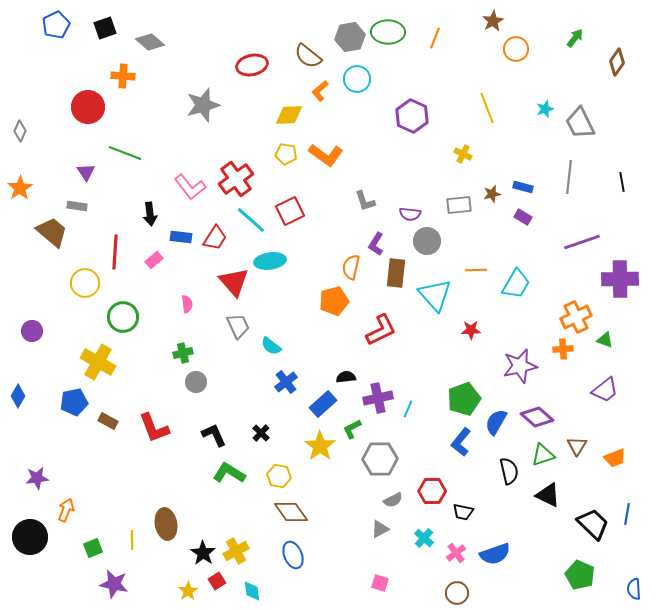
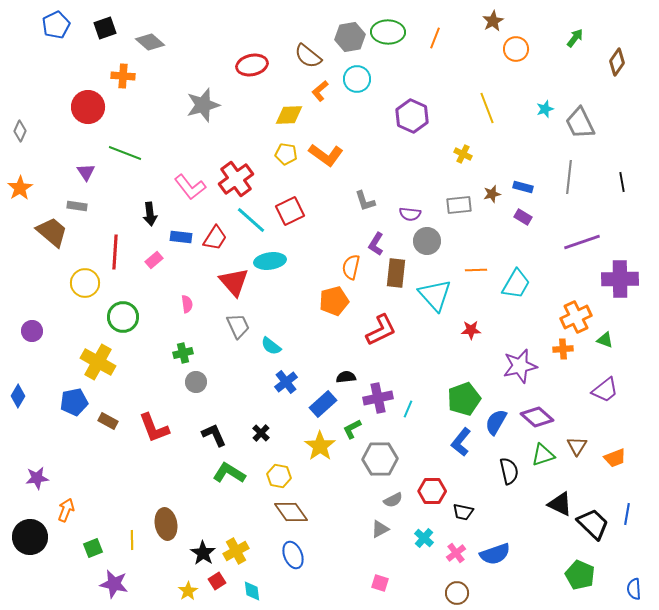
black triangle at (548, 495): moved 12 px right, 9 px down
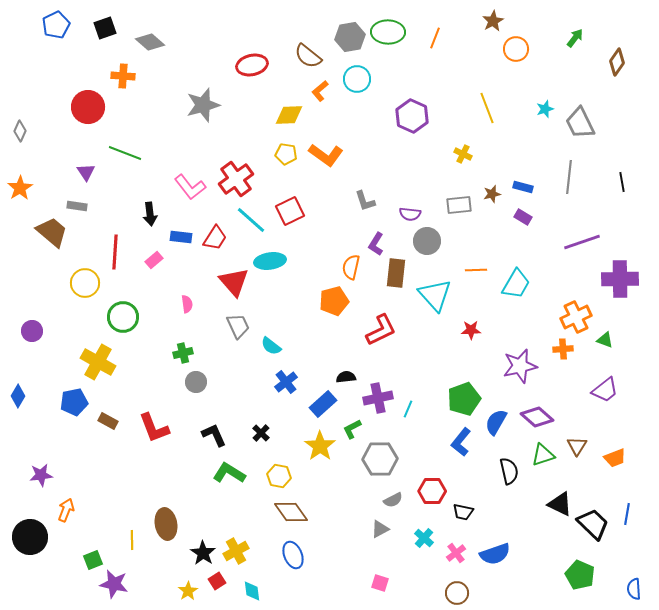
purple star at (37, 478): moved 4 px right, 3 px up
green square at (93, 548): moved 12 px down
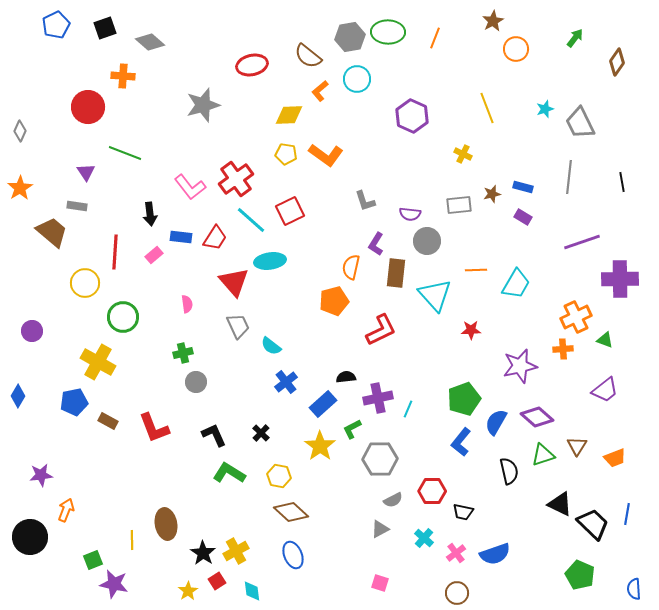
pink rectangle at (154, 260): moved 5 px up
brown diamond at (291, 512): rotated 12 degrees counterclockwise
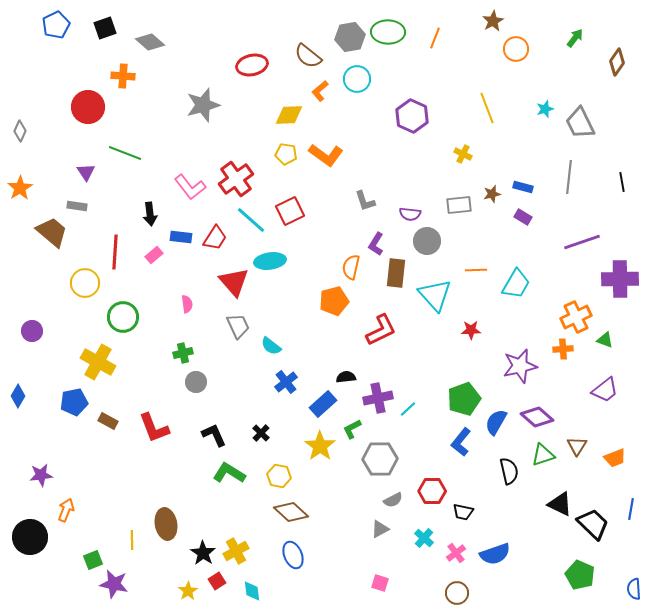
cyan line at (408, 409): rotated 24 degrees clockwise
blue line at (627, 514): moved 4 px right, 5 px up
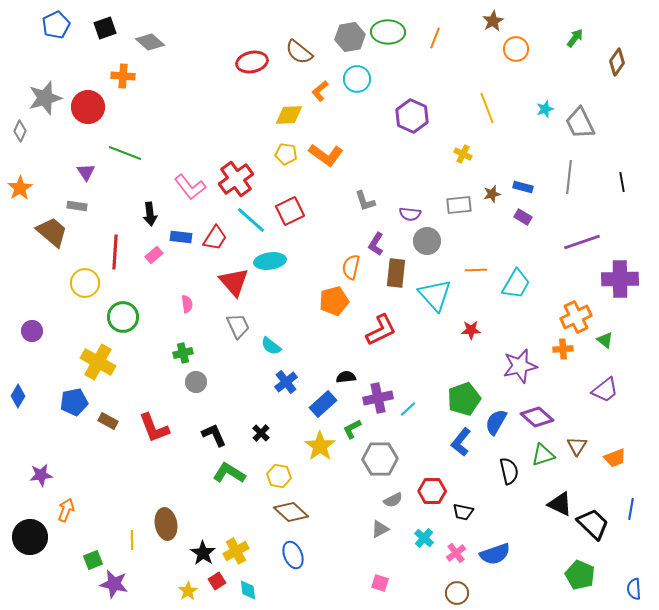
brown semicircle at (308, 56): moved 9 px left, 4 px up
red ellipse at (252, 65): moved 3 px up
gray star at (203, 105): moved 158 px left, 7 px up
green triangle at (605, 340): rotated 18 degrees clockwise
cyan diamond at (252, 591): moved 4 px left, 1 px up
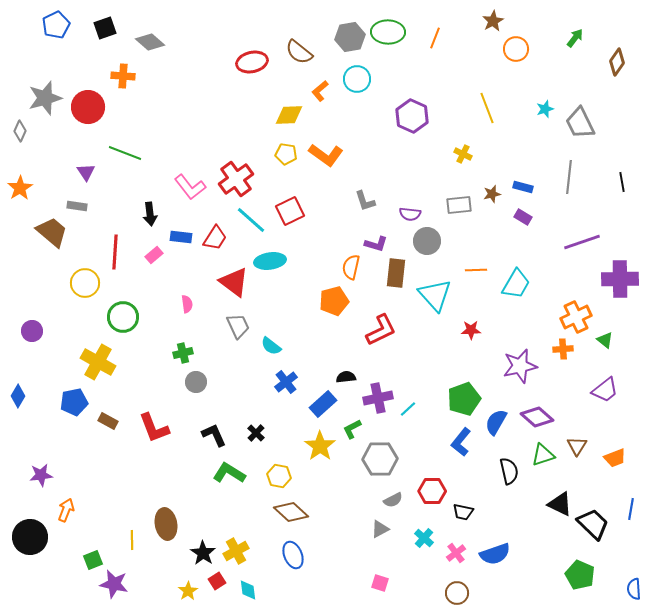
purple L-shape at (376, 244): rotated 105 degrees counterclockwise
red triangle at (234, 282): rotated 12 degrees counterclockwise
black cross at (261, 433): moved 5 px left
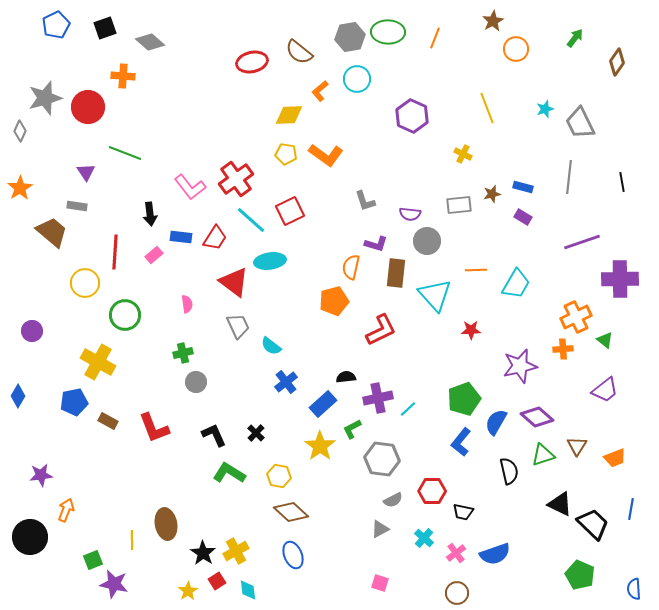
green circle at (123, 317): moved 2 px right, 2 px up
gray hexagon at (380, 459): moved 2 px right; rotated 8 degrees clockwise
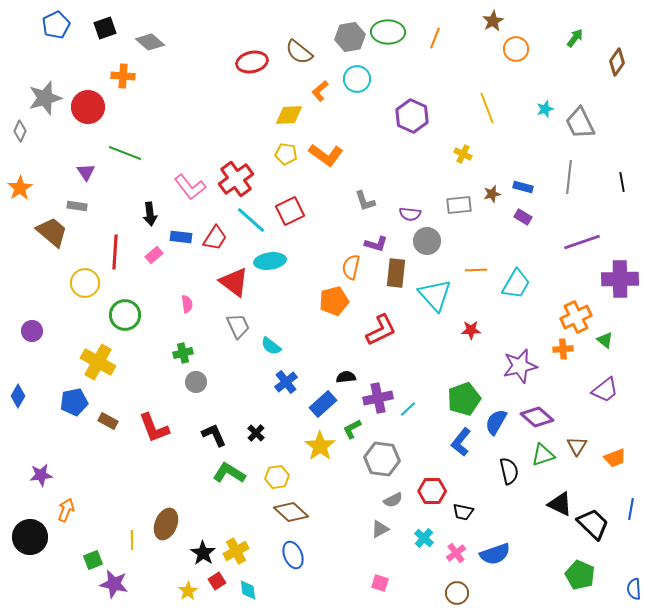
yellow hexagon at (279, 476): moved 2 px left, 1 px down; rotated 20 degrees counterclockwise
brown ellipse at (166, 524): rotated 32 degrees clockwise
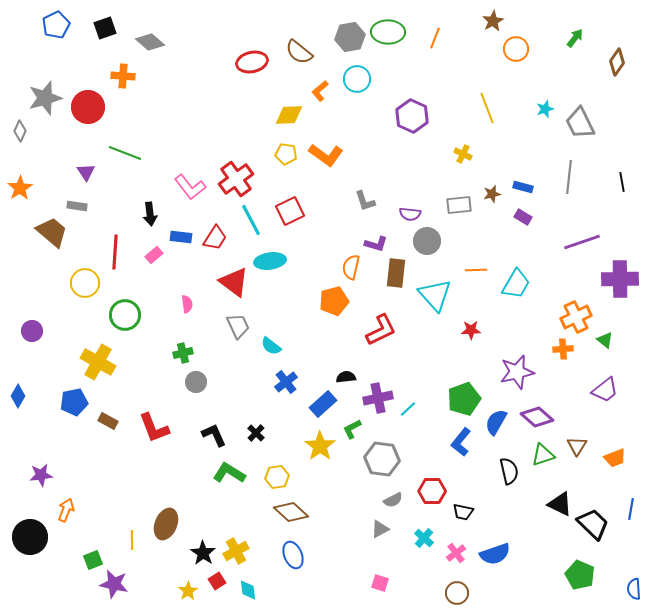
cyan line at (251, 220): rotated 20 degrees clockwise
purple star at (520, 366): moved 3 px left, 6 px down
